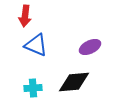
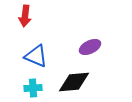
blue triangle: moved 11 px down
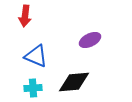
purple ellipse: moved 7 px up
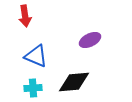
red arrow: rotated 15 degrees counterclockwise
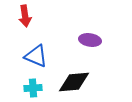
purple ellipse: rotated 35 degrees clockwise
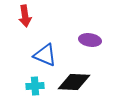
blue triangle: moved 9 px right, 1 px up
black diamond: rotated 8 degrees clockwise
cyan cross: moved 2 px right, 2 px up
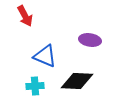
red arrow: rotated 20 degrees counterclockwise
blue triangle: moved 1 px down
black diamond: moved 3 px right, 1 px up
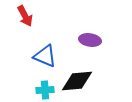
black diamond: rotated 8 degrees counterclockwise
cyan cross: moved 10 px right, 4 px down
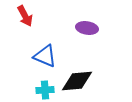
purple ellipse: moved 3 px left, 12 px up
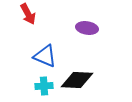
red arrow: moved 3 px right, 2 px up
black diamond: moved 1 px up; rotated 8 degrees clockwise
cyan cross: moved 1 px left, 4 px up
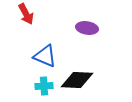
red arrow: moved 2 px left
